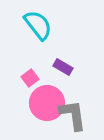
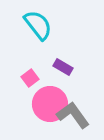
pink circle: moved 3 px right, 1 px down
gray L-shape: rotated 28 degrees counterclockwise
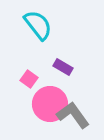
pink square: moved 1 px left, 1 px down; rotated 18 degrees counterclockwise
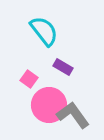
cyan semicircle: moved 6 px right, 6 px down
pink circle: moved 1 px left, 1 px down
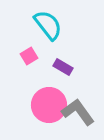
cyan semicircle: moved 4 px right, 6 px up
pink square: moved 23 px up; rotated 24 degrees clockwise
gray L-shape: moved 5 px right, 3 px up
